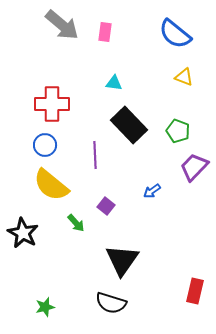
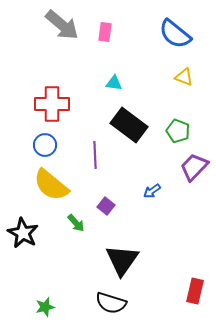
black rectangle: rotated 9 degrees counterclockwise
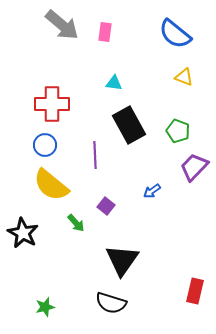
black rectangle: rotated 24 degrees clockwise
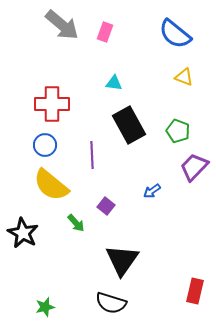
pink rectangle: rotated 12 degrees clockwise
purple line: moved 3 px left
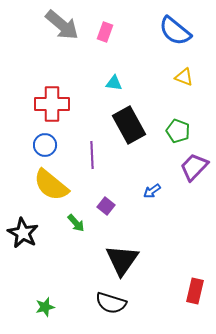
blue semicircle: moved 3 px up
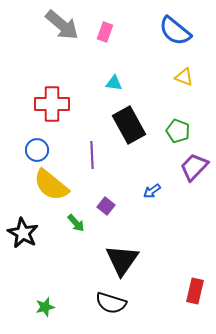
blue circle: moved 8 px left, 5 px down
